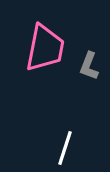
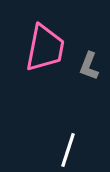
white line: moved 3 px right, 2 px down
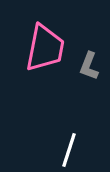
white line: moved 1 px right
